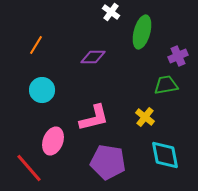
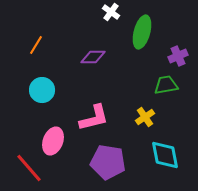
yellow cross: rotated 18 degrees clockwise
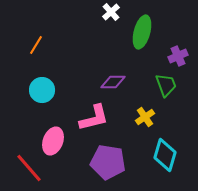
white cross: rotated 12 degrees clockwise
purple diamond: moved 20 px right, 25 px down
green trapezoid: rotated 80 degrees clockwise
cyan diamond: rotated 28 degrees clockwise
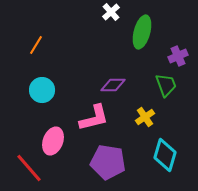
purple diamond: moved 3 px down
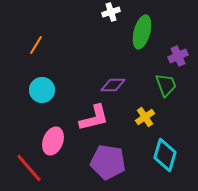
white cross: rotated 24 degrees clockwise
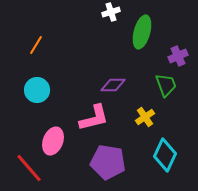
cyan circle: moved 5 px left
cyan diamond: rotated 8 degrees clockwise
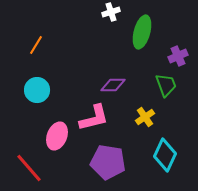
pink ellipse: moved 4 px right, 5 px up
